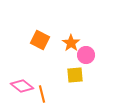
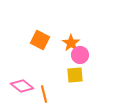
pink circle: moved 6 px left
orange line: moved 2 px right
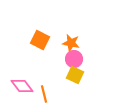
orange star: rotated 24 degrees counterclockwise
pink circle: moved 6 px left, 4 px down
yellow square: rotated 30 degrees clockwise
pink diamond: rotated 15 degrees clockwise
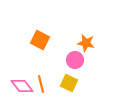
orange star: moved 15 px right
pink circle: moved 1 px right, 1 px down
yellow square: moved 6 px left, 8 px down
orange line: moved 3 px left, 10 px up
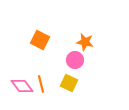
orange star: moved 1 px left, 1 px up
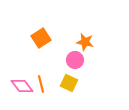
orange square: moved 1 px right, 2 px up; rotated 30 degrees clockwise
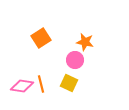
pink diamond: rotated 45 degrees counterclockwise
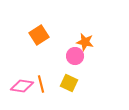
orange square: moved 2 px left, 3 px up
pink circle: moved 4 px up
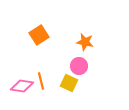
pink circle: moved 4 px right, 10 px down
orange line: moved 3 px up
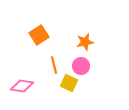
orange star: rotated 24 degrees counterclockwise
pink circle: moved 2 px right
orange line: moved 13 px right, 16 px up
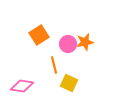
pink circle: moved 13 px left, 22 px up
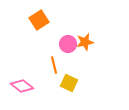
orange square: moved 15 px up
pink diamond: rotated 30 degrees clockwise
